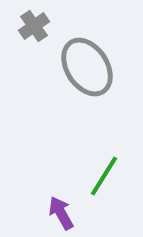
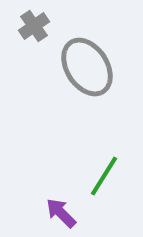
purple arrow: rotated 16 degrees counterclockwise
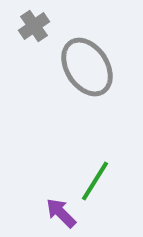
green line: moved 9 px left, 5 px down
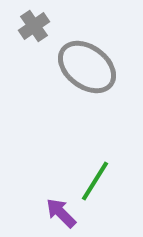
gray ellipse: rotated 20 degrees counterclockwise
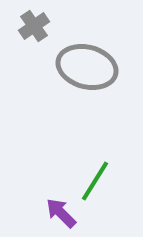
gray ellipse: rotated 22 degrees counterclockwise
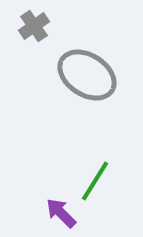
gray ellipse: moved 8 px down; rotated 18 degrees clockwise
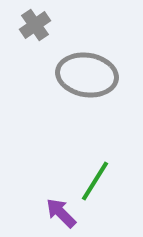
gray cross: moved 1 px right, 1 px up
gray ellipse: rotated 24 degrees counterclockwise
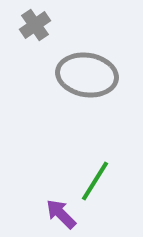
purple arrow: moved 1 px down
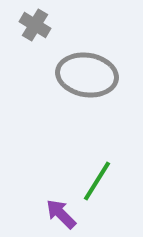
gray cross: rotated 24 degrees counterclockwise
green line: moved 2 px right
